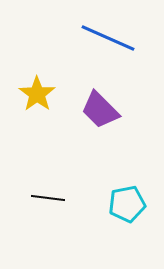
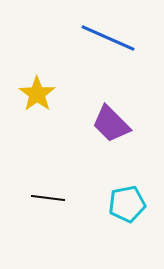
purple trapezoid: moved 11 px right, 14 px down
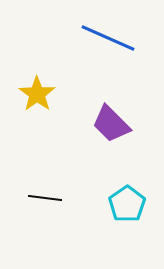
black line: moved 3 px left
cyan pentagon: rotated 24 degrees counterclockwise
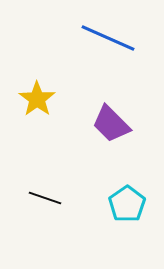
yellow star: moved 5 px down
black line: rotated 12 degrees clockwise
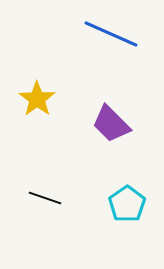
blue line: moved 3 px right, 4 px up
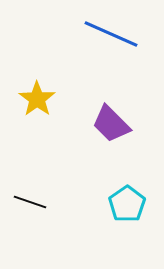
black line: moved 15 px left, 4 px down
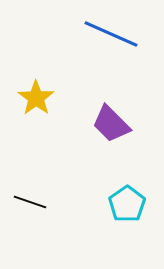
yellow star: moved 1 px left, 1 px up
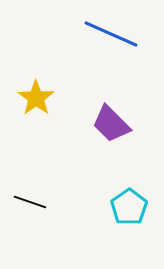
cyan pentagon: moved 2 px right, 3 px down
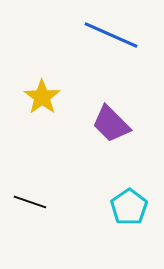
blue line: moved 1 px down
yellow star: moved 6 px right, 1 px up
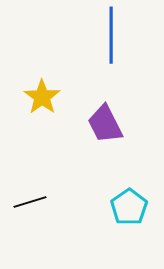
blue line: rotated 66 degrees clockwise
purple trapezoid: moved 6 px left; rotated 18 degrees clockwise
black line: rotated 36 degrees counterclockwise
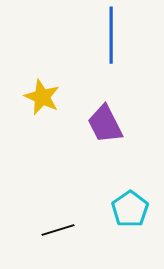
yellow star: rotated 12 degrees counterclockwise
black line: moved 28 px right, 28 px down
cyan pentagon: moved 1 px right, 2 px down
